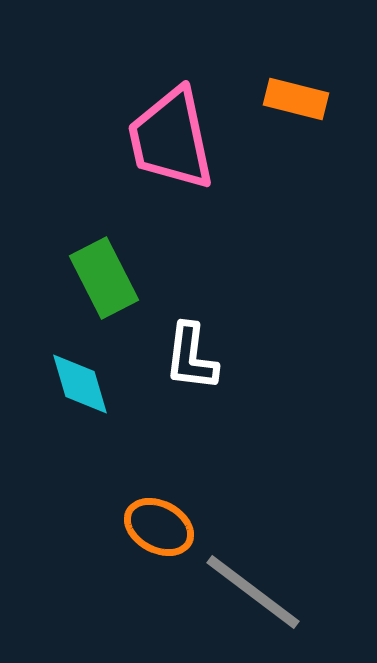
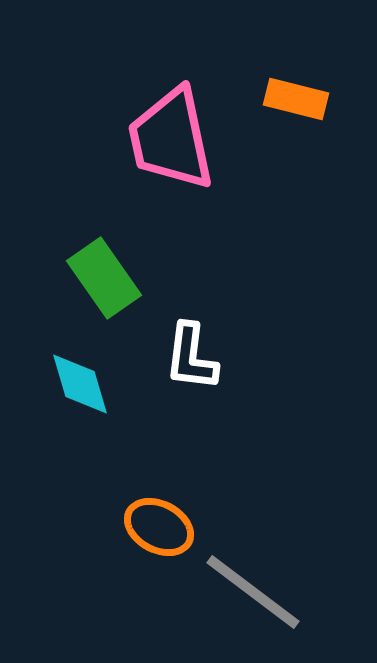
green rectangle: rotated 8 degrees counterclockwise
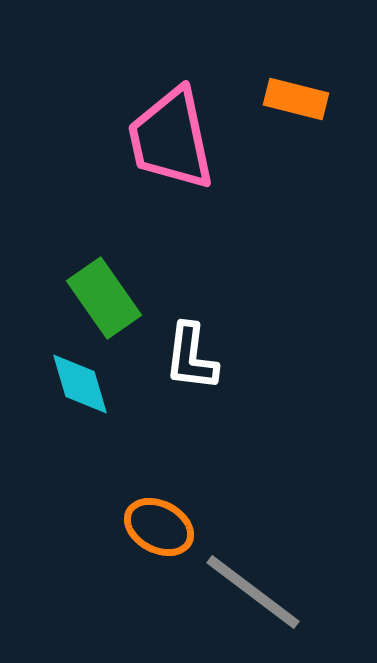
green rectangle: moved 20 px down
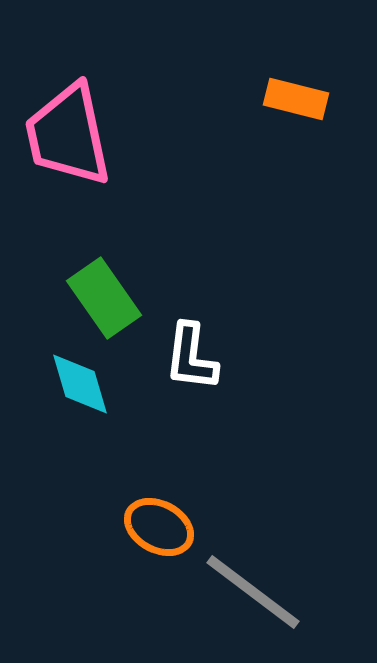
pink trapezoid: moved 103 px left, 4 px up
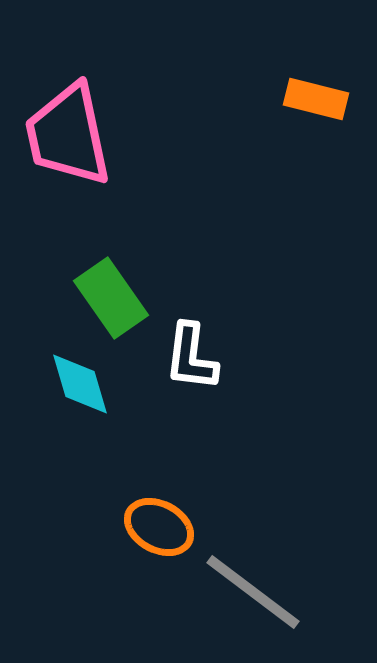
orange rectangle: moved 20 px right
green rectangle: moved 7 px right
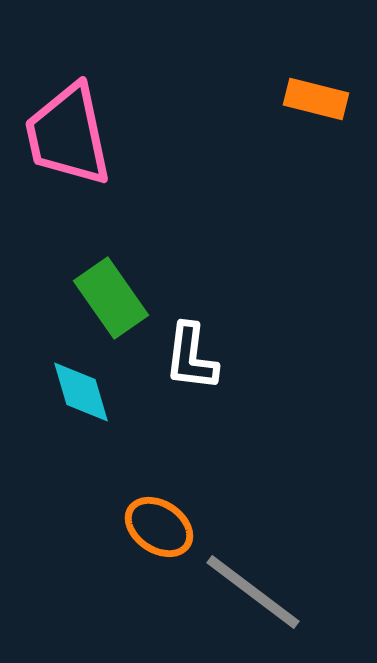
cyan diamond: moved 1 px right, 8 px down
orange ellipse: rotated 6 degrees clockwise
